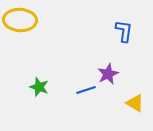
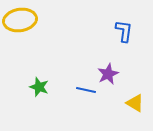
yellow ellipse: rotated 12 degrees counterclockwise
blue line: rotated 30 degrees clockwise
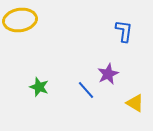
blue line: rotated 36 degrees clockwise
